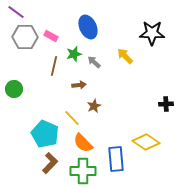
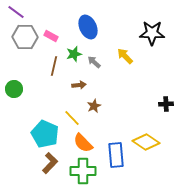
blue rectangle: moved 4 px up
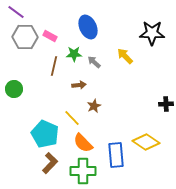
pink rectangle: moved 1 px left
green star: rotated 14 degrees clockwise
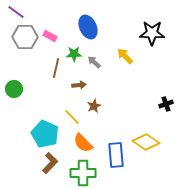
brown line: moved 2 px right, 2 px down
black cross: rotated 16 degrees counterclockwise
yellow line: moved 1 px up
green cross: moved 2 px down
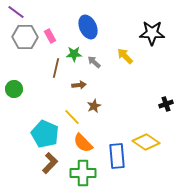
pink rectangle: rotated 32 degrees clockwise
blue rectangle: moved 1 px right, 1 px down
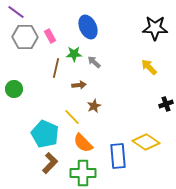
black star: moved 3 px right, 5 px up
yellow arrow: moved 24 px right, 11 px down
blue rectangle: moved 1 px right
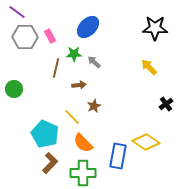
purple line: moved 1 px right
blue ellipse: rotated 70 degrees clockwise
black cross: rotated 16 degrees counterclockwise
blue rectangle: rotated 15 degrees clockwise
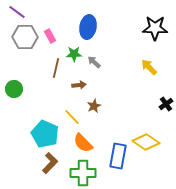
blue ellipse: rotated 35 degrees counterclockwise
